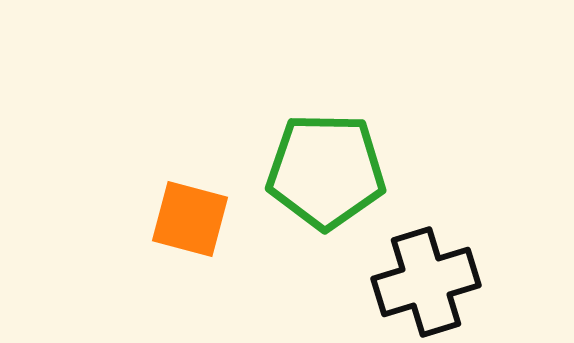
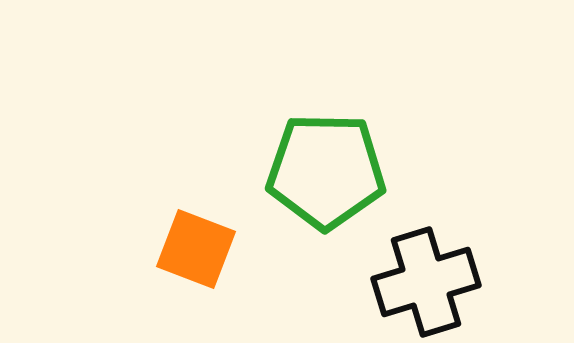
orange square: moved 6 px right, 30 px down; rotated 6 degrees clockwise
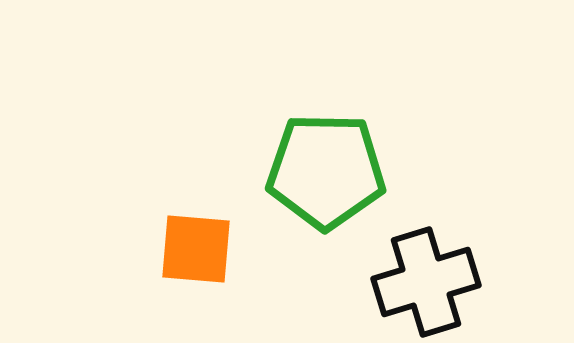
orange square: rotated 16 degrees counterclockwise
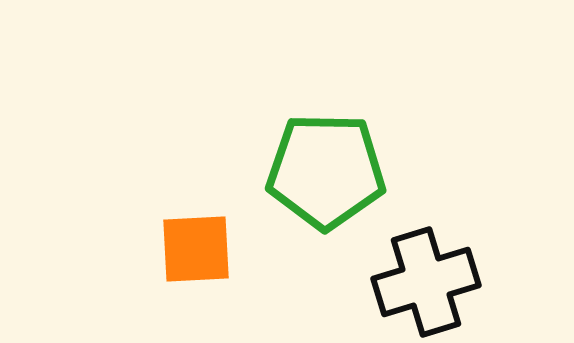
orange square: rotated 8 degrees counterclockwise
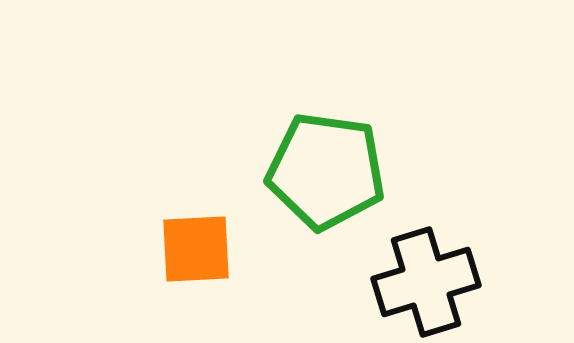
green pentagon: rotated 7 degrees clockwise
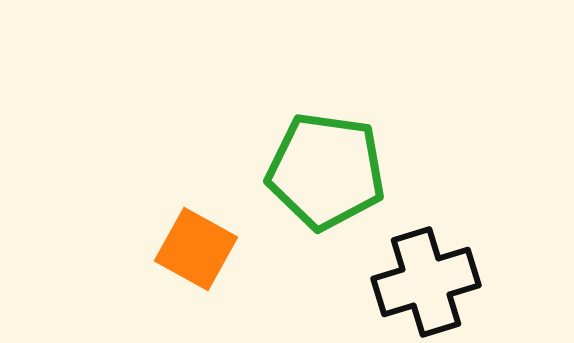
orange square: rotated 32 degrees clockwise
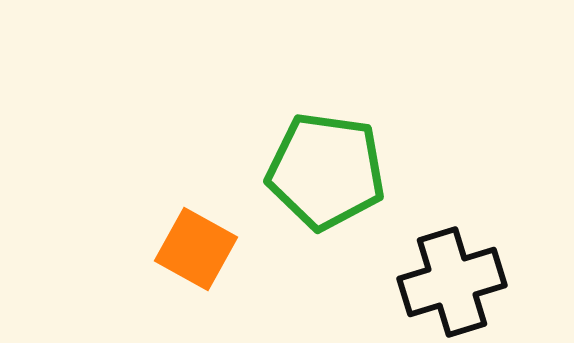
black cross: moved 26 px right
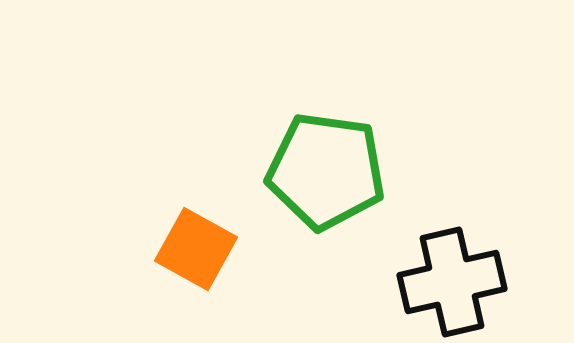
black cross: rotated 4 degrees clockwise
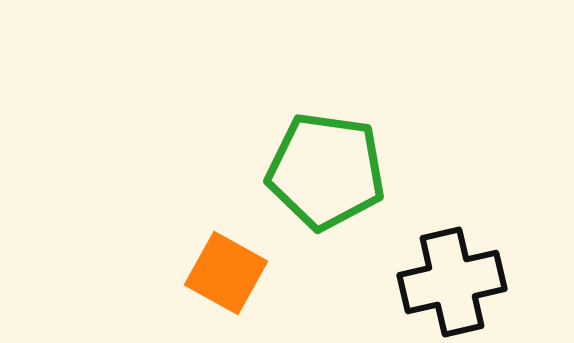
orange square: moved 30 px right, 24 px down
